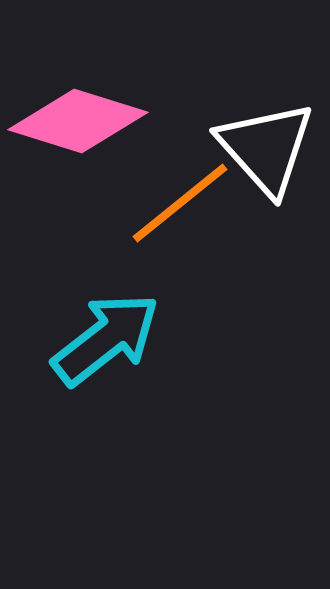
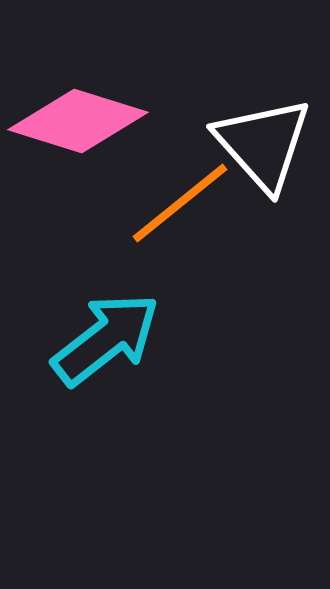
white triangle: moved 3 px left, 4 px up
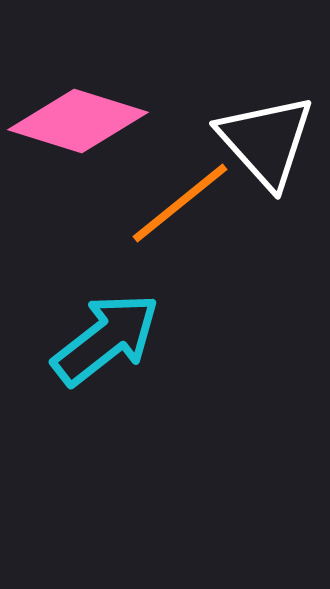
white triangle: moved 3 px right, 3 px up
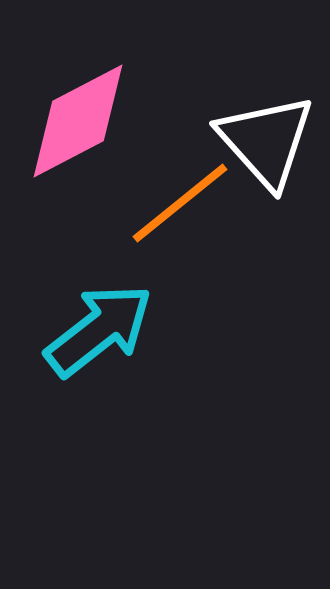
pink diamond: rotated 45 degrees counterclockwise
cyan arrow: moved 7 px left, 9 px up
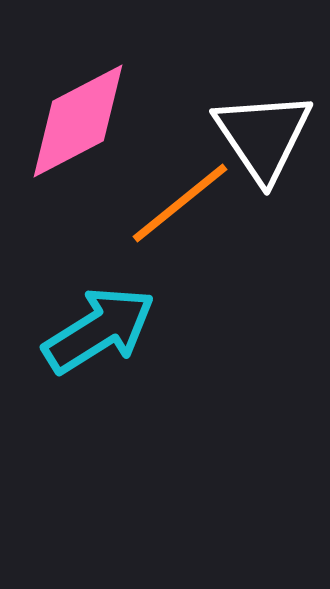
white triangle: moved 3 px left, 5 px up; rotated 8 degrees clockwise
cyan arrow: rotated 6 degrees clockwise
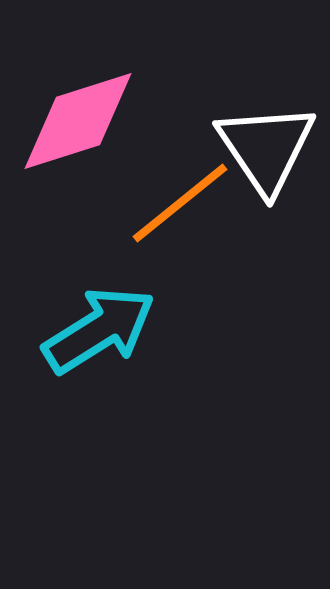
pink diamond: rotated 10 degrees clockwise
white triangle: moved 3 px right, 12 px down
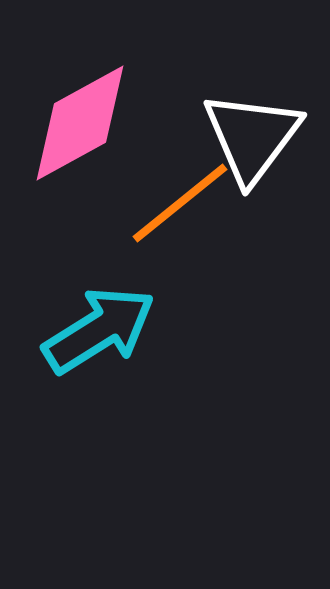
pink diamond: moved 2 px right, 2 px down; rotated 11 degrees counterclockwise
white triangle: moved 14 px left, 11 px up; rotated 11 degrees clockwise
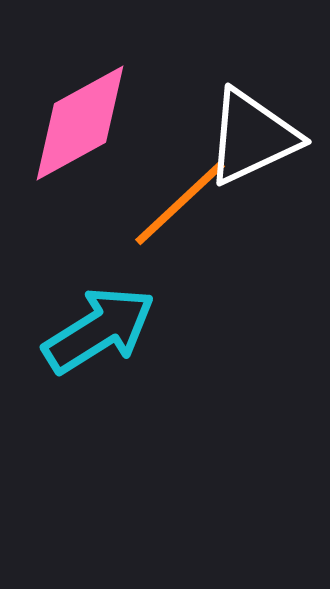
white triangle: rotated 28 degrees clockwise
orange line: rotated 4 degrees counterclockwise
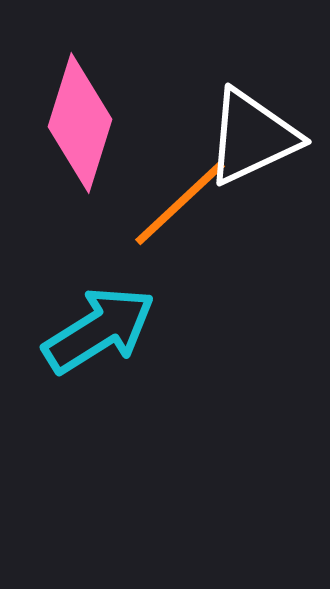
pink diamond: rotated 44 degrees counterclockwise
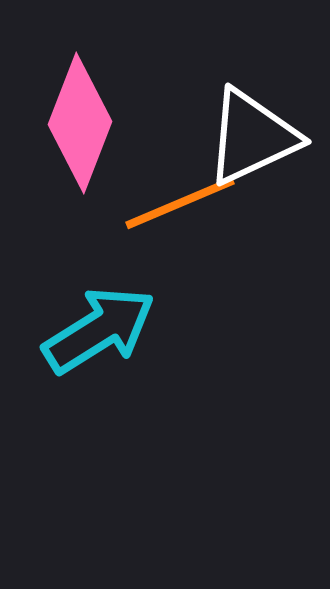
pink diamond: rotated 4 degrees clockwise
orange line: rotated 20 degrees clockwise
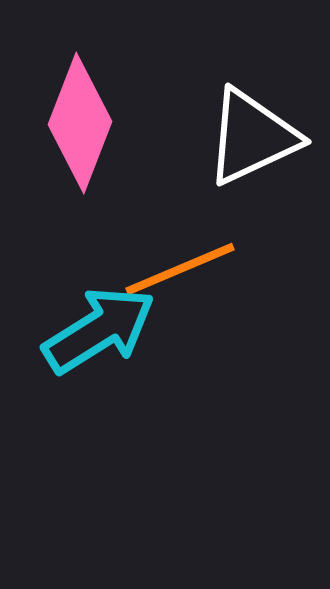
orange line: moved 66 px down
